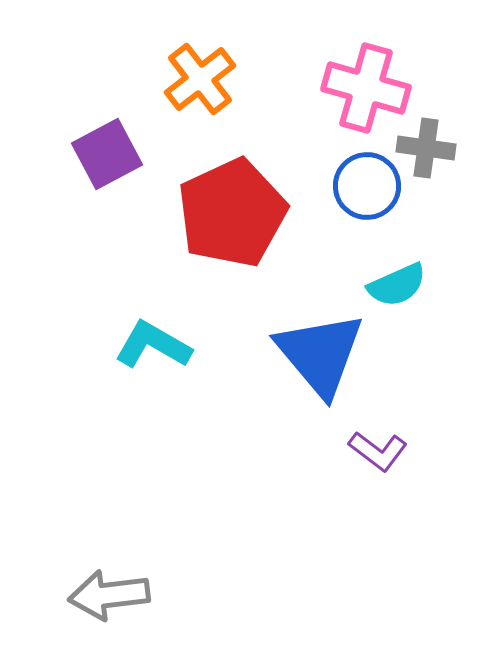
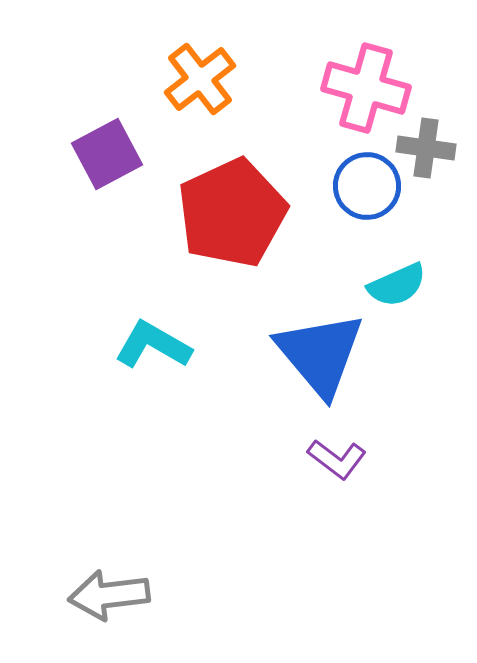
purple L-shape: moved 41 px left, 8 px down
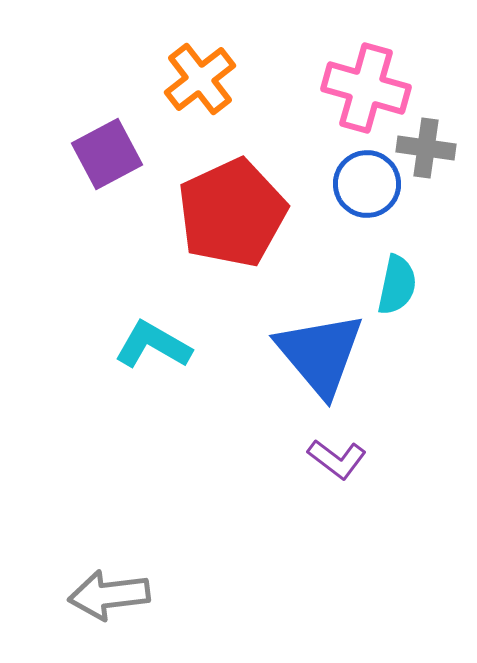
blue circle: moved 2 px up
cyan semicircle: rotated 54 degrees counterclockwise
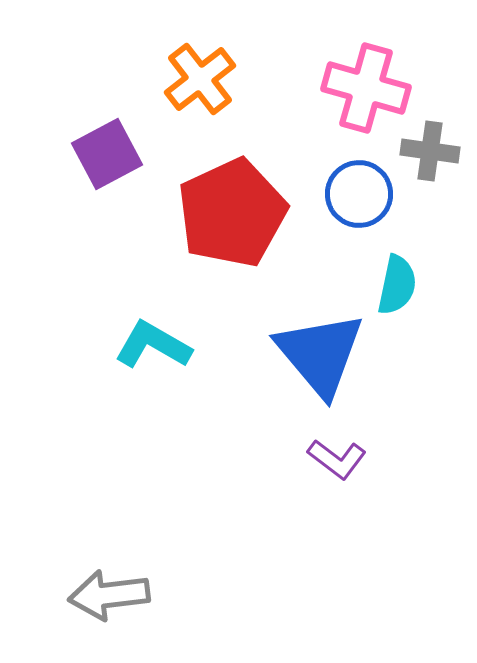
gray cross: moved 4 px right, 3 px down
blue circle: moved 8 px left, 10 px down
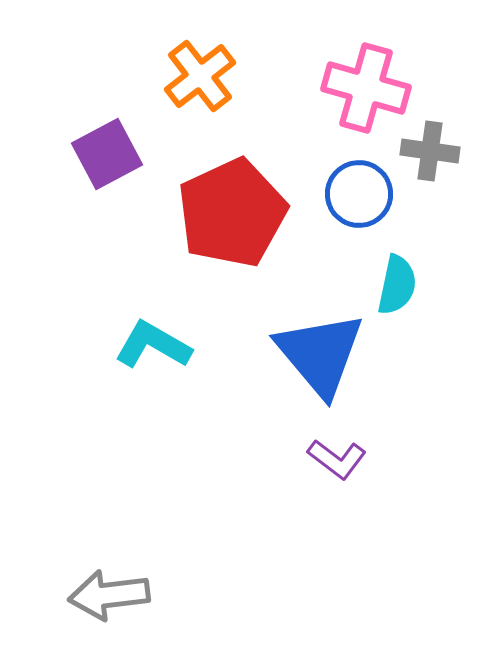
orange cross: moved 3 px up
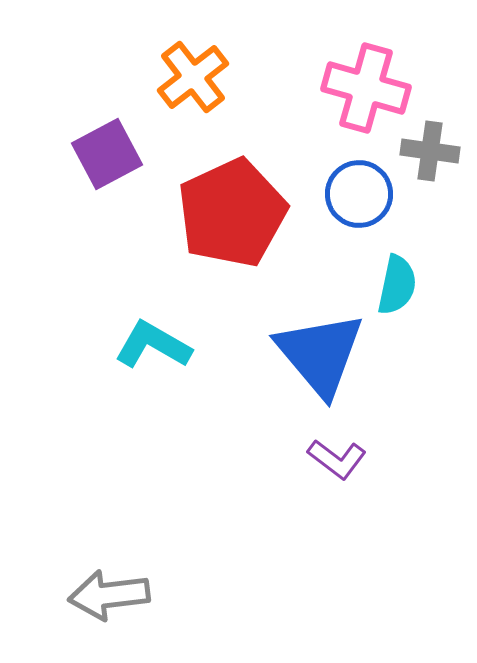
orange cross: moved 7 px left, 1 px down
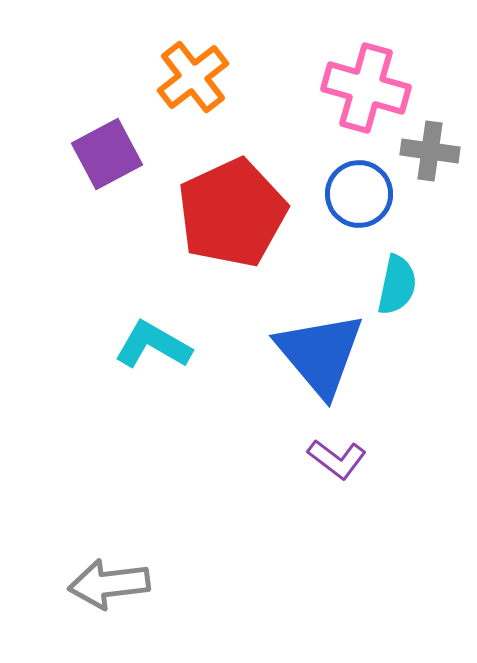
gray arrow: moved 11 px up
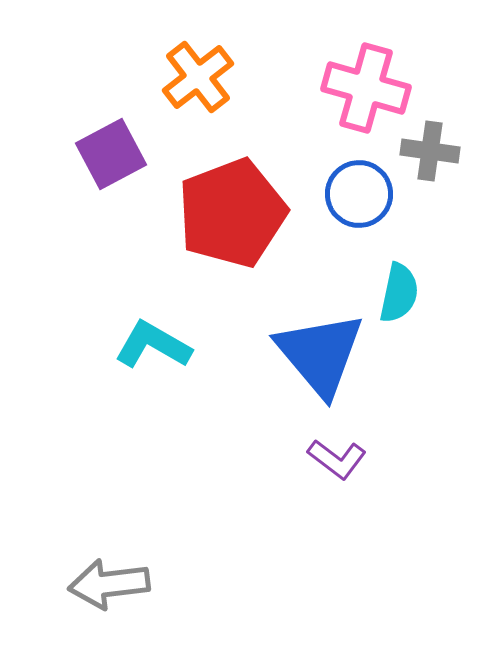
orange cross: moved 5 px right
purple square: moved 4 px right
red pentagon: rotated 4 degrees clockwise
cyan semicircle: moved 2 px right, 8 px down
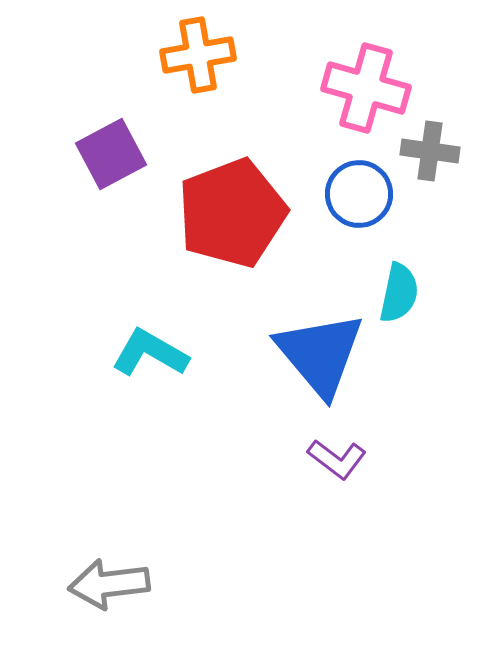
orange cross: moved 22 px up; rotated 28 degrees clockwise
cyan L-shape: moved 3 px left, 8 px down
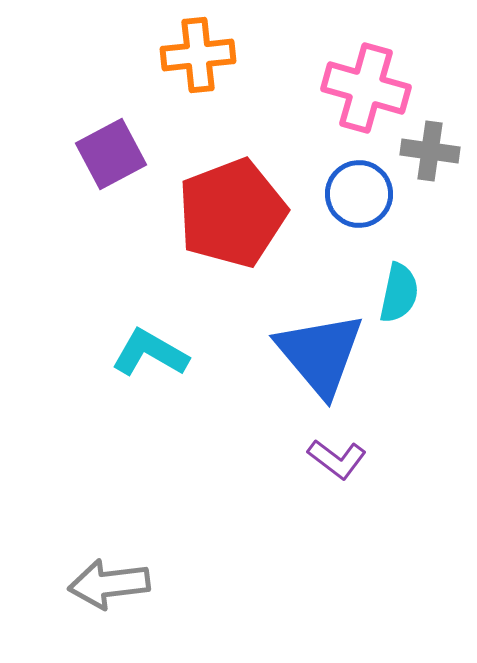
orange cross: rotated 4 degrees clockwise
